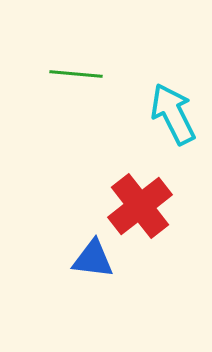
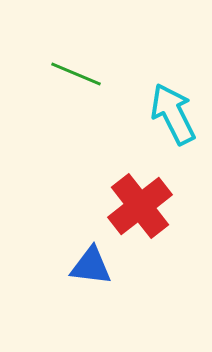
green line: rotated 18 degrees clockwise
blue triangle: moved 2 px left, 7 px down
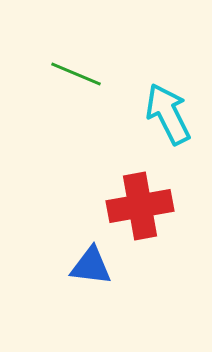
cyan arrow: moved 5 px left
red cross: rotated 28 degrees clockwise
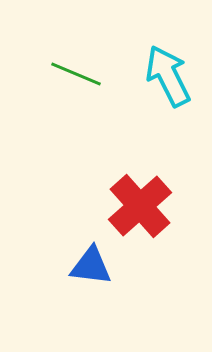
cyan arrow: moved 38 px up
red cross: rotated 32 degrees counterclockwise
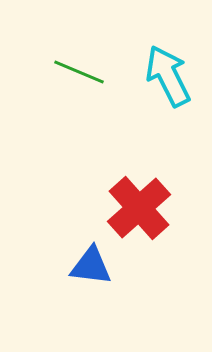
green line: moved 3 px right, 2 px up
red cross: moved 1 px left, 2 px down
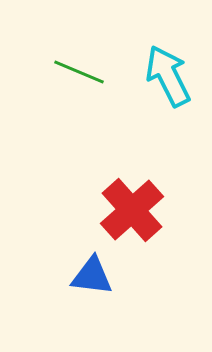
red cross: moved 7 px left, 2 px down
blue triangle: moved 1 px right, 10 px down
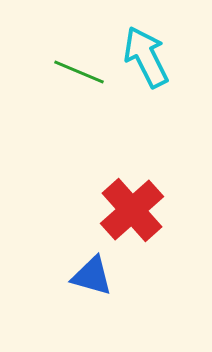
cyan arrow: moved 22 px left, 19 px up
blue triangle: rotated 9 degrees clockwise
